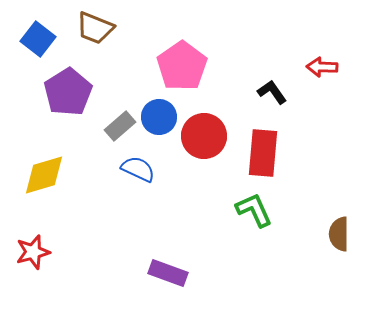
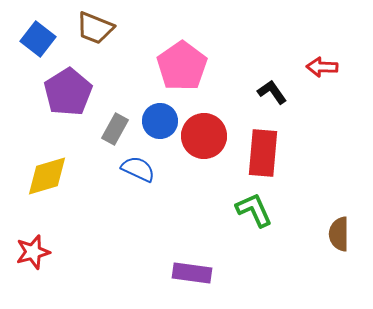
blue circle: moved 1 px right, 4 px down
gray rectangle: moved 5 px left, 3 px down; rotated 20 degrees counterclockwise
yellow diamond: moved 3 px right, 1 px down
purple rectangle: moved 24 px right; rotated 12 degrees counterclockwise
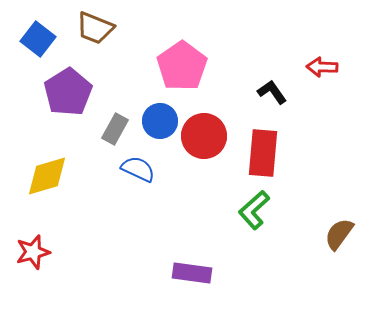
green L-shape: rotated 108 degrees counterclockwise
brown semicircle: rotated 36 degrees clockwise
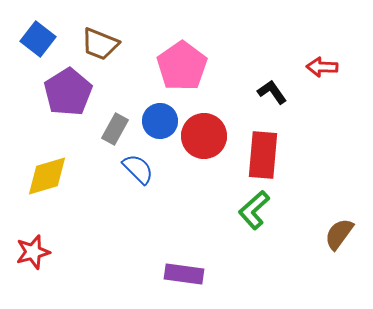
brown trapezoid: moved 5 px right, 16 px down
red rectangle: moved 2 px down
blue semicircle: rotated 20 degrees clockwise
purple rectangle: moved 8 px left, 1 px down
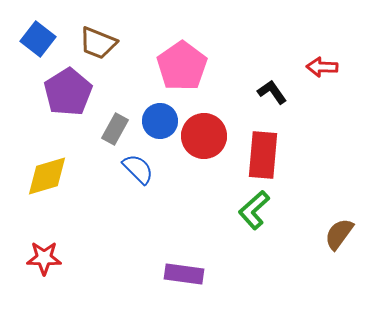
brown trapezoid: moved 2 px left, 1 px up
red star: moved 11 px right, 6 px down; rotated 16 degrees clockwise
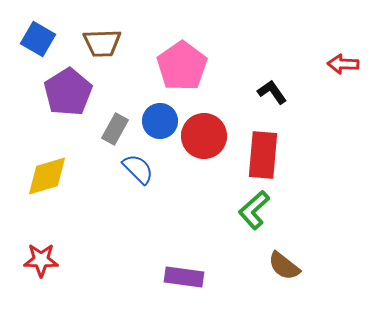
blue square: rotated 8 degrees counterclockwise
brown trapezoid: moved 4 px right; rotated 24 degrees counterclockwise
red arrow: moved 21 px right, 3 px up
brown semicircle: moved 55 px left, 32 px down; rotated 88 degrees counterclockwise
red star: moved 3 px left, 2 px down
purple rectangle: moved 3 px down
